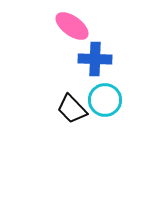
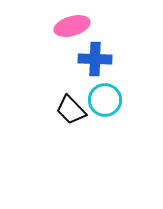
pink ellipse: rotated 52 degrees counterclockwise
black trapezoid: moved 1 px left, 1 px down
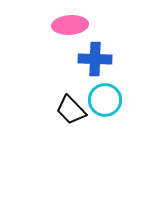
pink ellipse: moved 2 px left, 1 px up; rotated 12 degrees clockwise
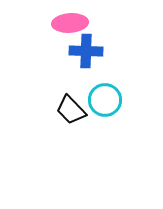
pink ellipse: moved 2 px up
blue cross: moved 9 px left, 8 px up
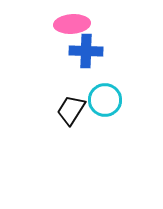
pink ellipse: moved 2 px right, 1 px down
black trapezoid: rotated 76 degrees clockwise
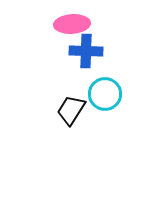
cyan circle: moved 6 px up
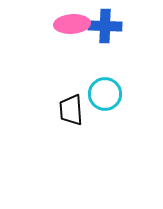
blue cross: moved 19 px right, 25 px up
black trapezoid: rotated 36 degrees counterclockwise
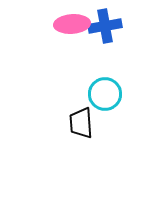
blue cross: rotated 12 degrees counterclockwise
black trapezoid: moved 10 px right, 13 px down
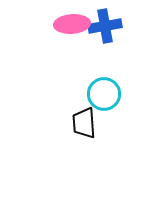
cyan circle: moved 1 px left
black trapezoid: moved 3 px right
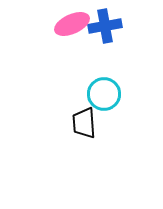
pink ellipse: rotated 20 degrees counterclockwise
